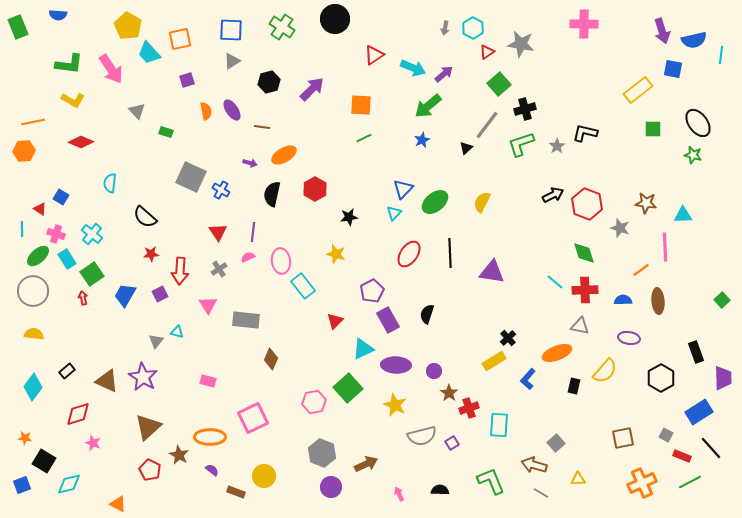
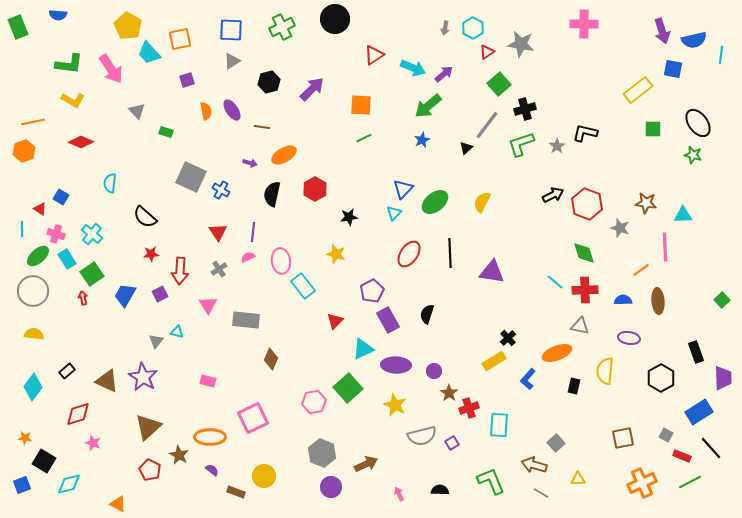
green cross at (282, 27): rotated 30 degrees clockwise
orange hexagon at (24, 151): rotated 15 degrees counterclockwise
yellow semicircle at (605, 371): rotated 144 degrees clockwise
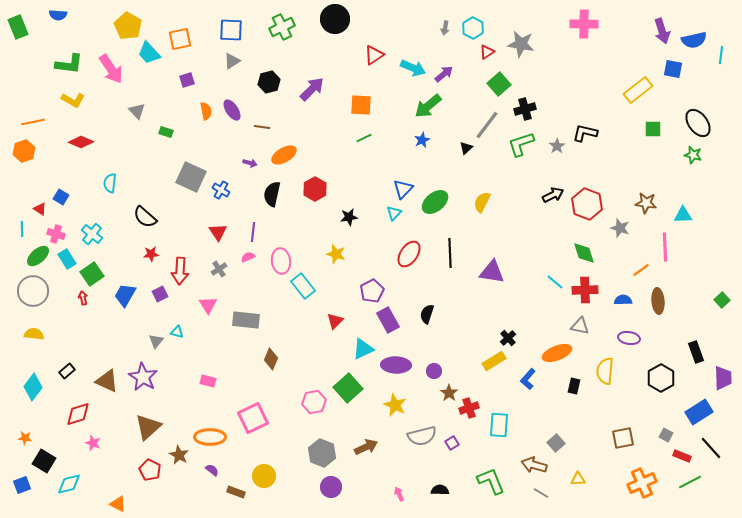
brown arrow at (366, 464): moved 17 px up
